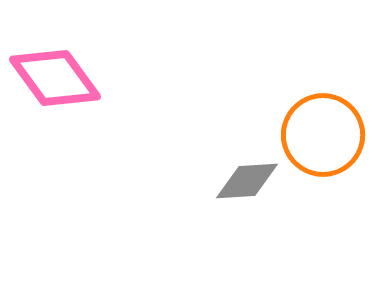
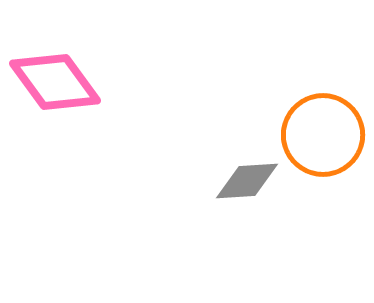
pink diamond: moved 4 px down
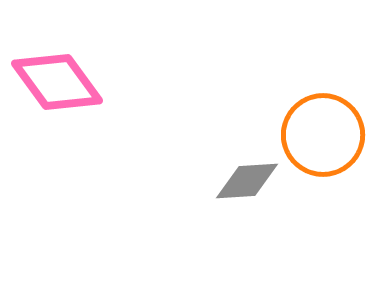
pink diamond: moved 2 px right
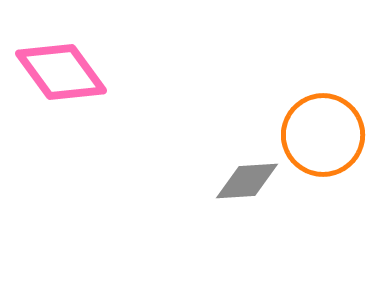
pink diamond: moved 4 px right, 10 px up
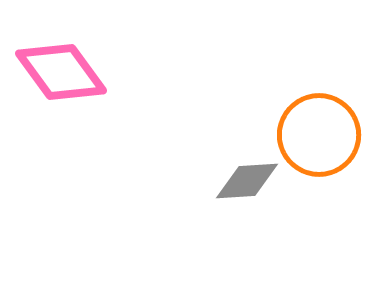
orange circle: moved 4 px left
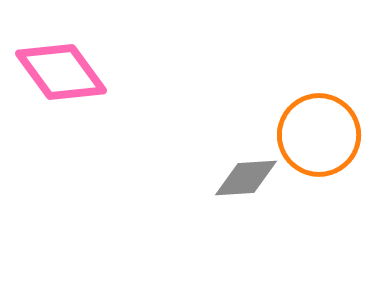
gray diamond: moved 1 px left, 3 px up
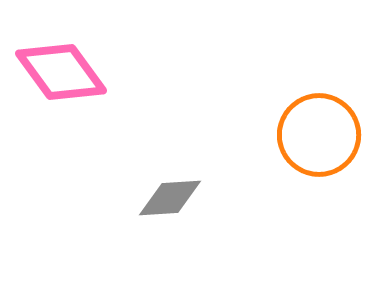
gray diamond: moved 76 px left, 20 px down
